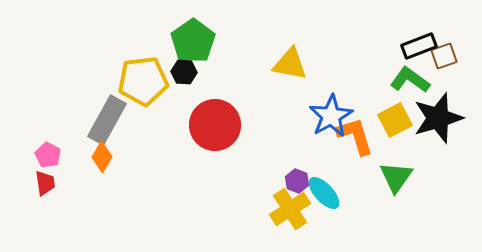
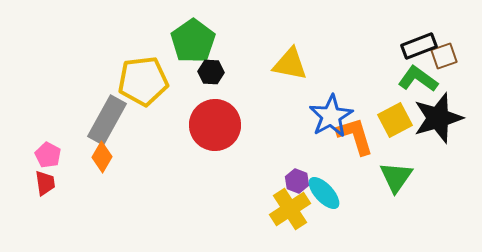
black hexagon: moved 27 px right
green L-shape: moved 8 px right, 1 px up
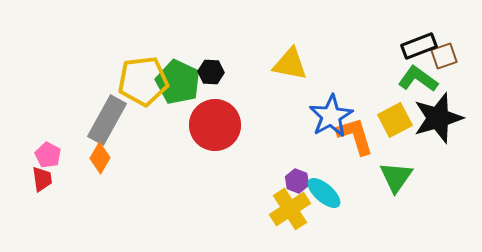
green pentagon: moved 15 px left, 41 px down; rotated 12 degrees counterclockwise
orange diamond: moved 2 px left, 1 px down
red trapezoid: moved 3 px left, 4 px up
cyan ellipse: rotated 6 degrees counterclockwise
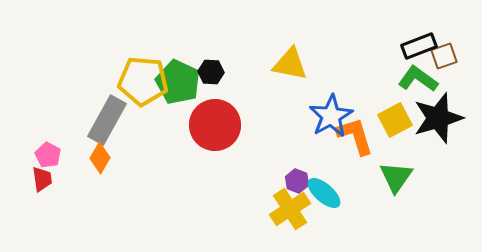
yellow pentagon: rotated 12 degrees clockwise
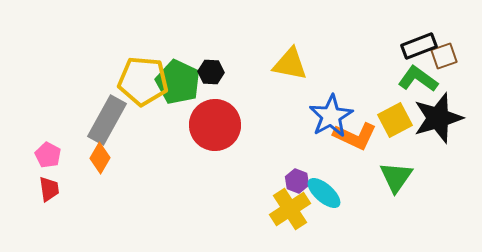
orange L-shape: rotated 132 degrees clockwise
red trapezoid: moved 7 px right, 10 px down
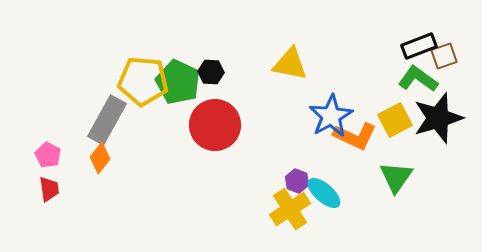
orange diamond: rotated 8 degrees clockwise
